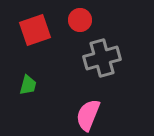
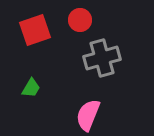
green trapezoid: moved 3 px right, 3 px down; rotated 15 degrees clockwise
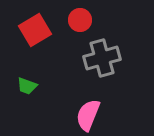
red square: rotated 12 degrees counterclockwise
green trapezoid: moved 4 px left, 2 px up; rotated 80 degrees clockwise
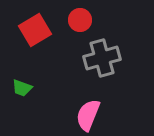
green trapezoid: moved 5 px left, 2 px down
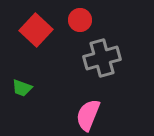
red square: moved 1 px right; rotated 16 degrees counterclockwise
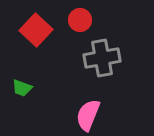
gray cross: rotated 6 degrees clockwise
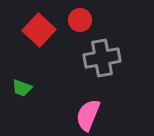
red square: moved 3 px right
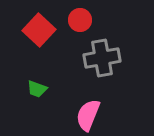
green trapezoid: moved 15 px right, 1 px down
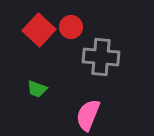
red circle: moved 9 px left, 7 px down
gray cross: moved 1 px left, 1 px up; rotated 15 degrees clockwise
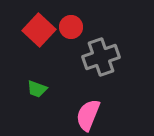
gray cross: rotated 24 degrees counterclockwise
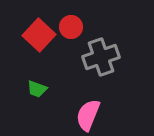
red square: moved 5 px down
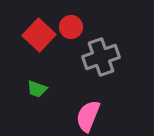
pink semicircle: moved 1 px down
